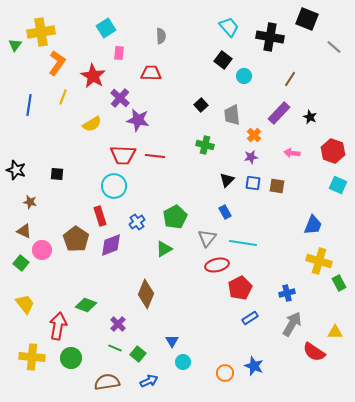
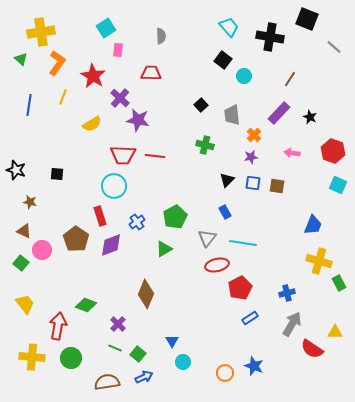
green triangle at (15, 45): moved 6 px right, 14 px down; rotated 24 degrees counterclockwise
pink rectangle at (119, 53): moved 1 px left, 3 px up
red semicircle at (314, 352): moved 2 px left, 3 px up
blue arrow at (149, 381): moved 5 px left, 4 px up
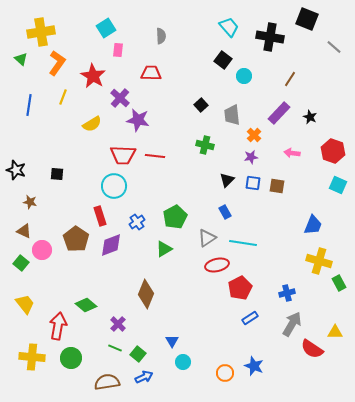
gray triangle at (207, 238): rotated 18 degrees clockwise
green diamond at (86, 305): rotated 20 degrees clockwise
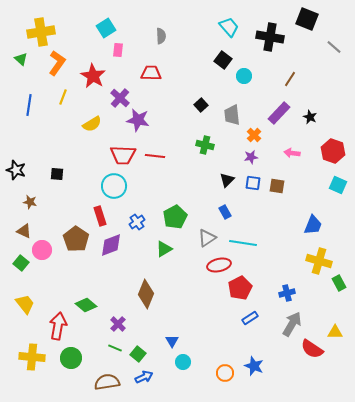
red ellipse at (217, 265): moved 2 px right
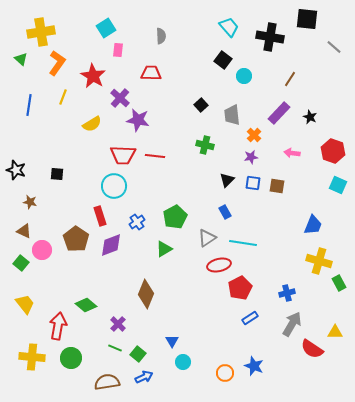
black square at (307, 19): rotated 15 degrees counterclockwise
